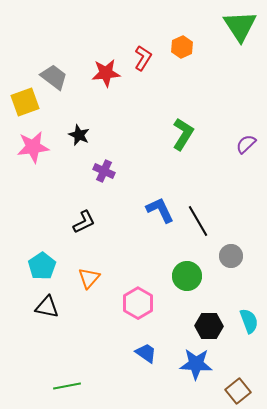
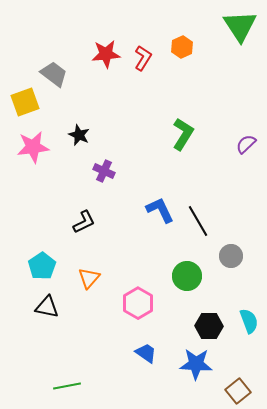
red star: moved 19 px up
gray trapezoid: moved 3 px up
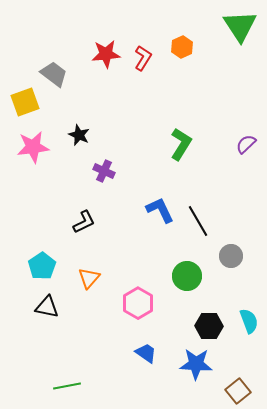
green L-shape: moved 2 px left, 10 px down
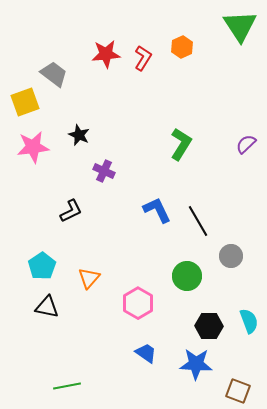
blue L-shape: moved 3 px left
black L-shape: moved 13 px left, 11 px up
brown square: rotated 30 degrees counterclockwise
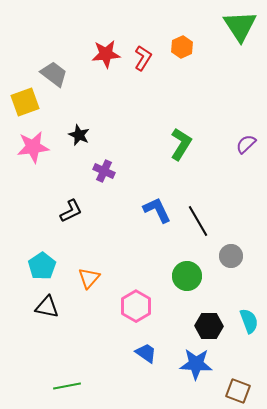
pink hexagon: moved 2 px left, 3 px down
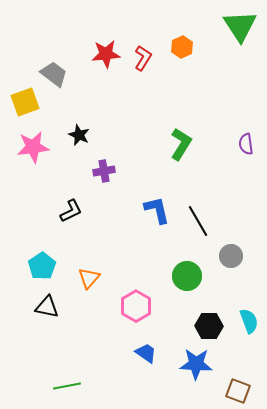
purple semicircle: rotated 55 degrees counterclockwise
purple cross: rotated 35 degrees counterclockwise
blue L-shape: rotated 12 degrees clockwise
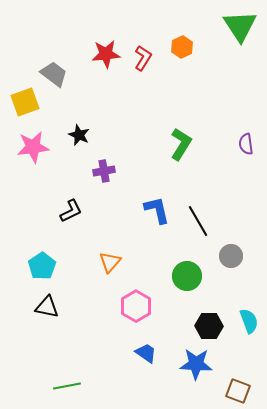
orange triangle: moved 21 px right, 16 px up
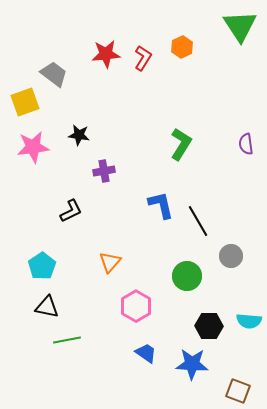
black star: rotated 15 degrees counterclockwise
blue L-shape: moved 4 px right, 5 px up
cyan semicircle: rotated 115 degrees clockwise
blue star: moved 4 px left
green line: moved 46 px up
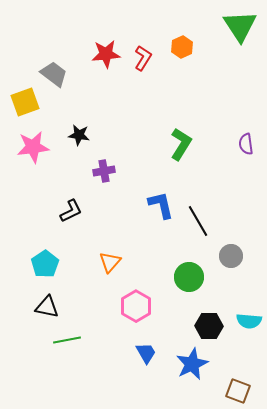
cyan pentagon: moved 3 px right, 2 px up
green circle: moved 2 px right, 1 px down
blue trapezoid: rotated 25 degrees clockwise
blue star: rotated 28 degrees counterclockwise
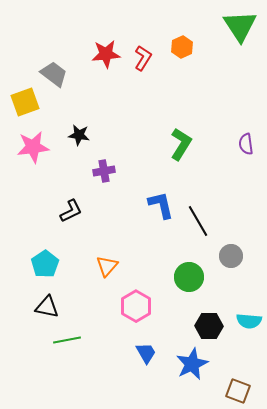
orange triangle: moved 3 px left, 4 px down
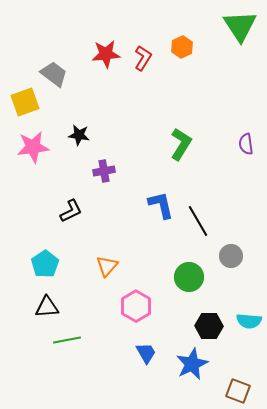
black triangle: rotated 15 degrees counterclockwise
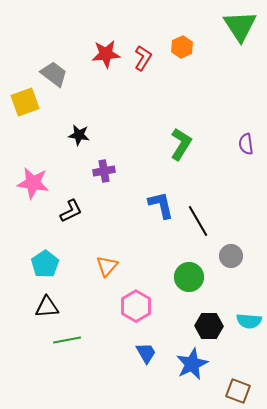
pink star: moved 36 px down; rotated 16 degrees clockwise
